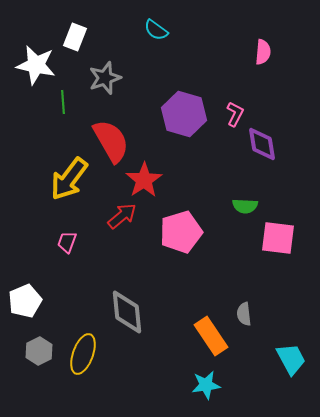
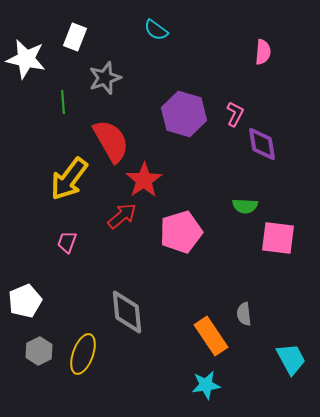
white star: moved 10 px left, 6 px up
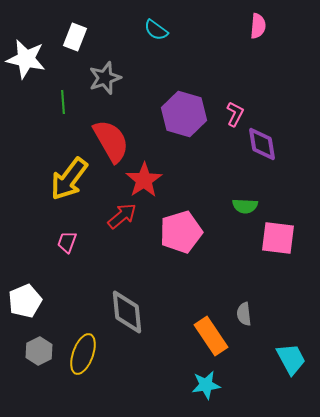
pink semicircle: moved 5 px left, 26 px up
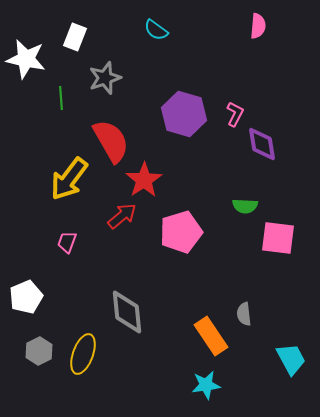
green line: moved 2 px left, 4 px up
white pentagon: moved 1 px right, 4 px up
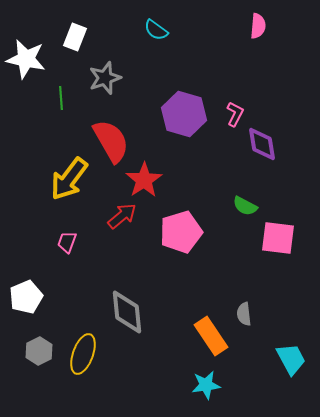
green semicircle: rotated 25 degrees clockwise
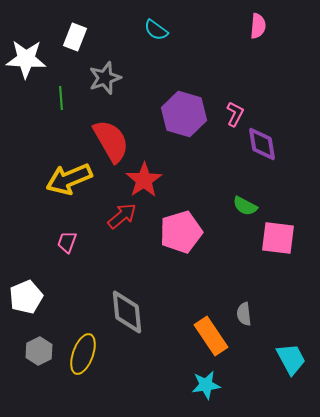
white star: rotated 9 degrees counterclockwise
yellow arrow: rotated 30 degrees clockwise
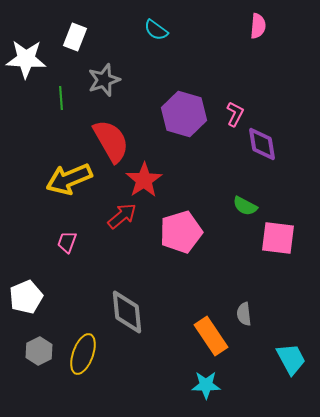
gray star: moved 1 px left, 2 px down
cyan star: rotated 8 degrees clockwise
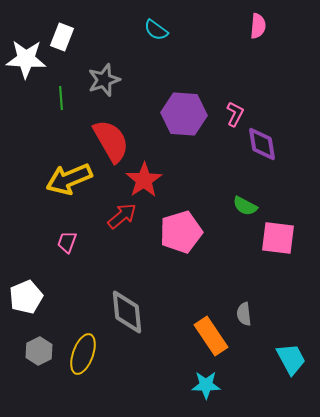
white rectangle: moved 13 px left
purple hexagon: rotated 12 degrees counterclockwise
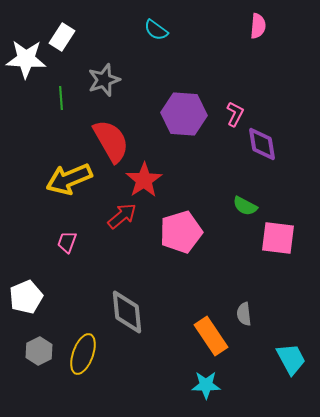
white rectangle: rotated 12 degrees clockwise
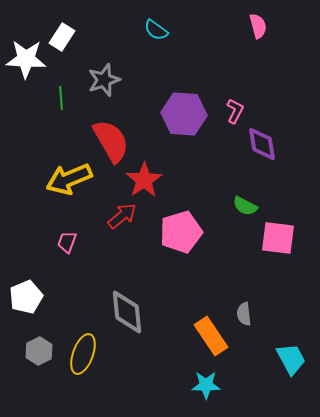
pink semicircle: rotated 20 degrees counterclockwise
pink L-shape: moved 3 px up
